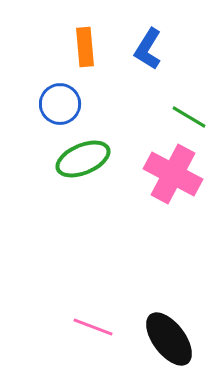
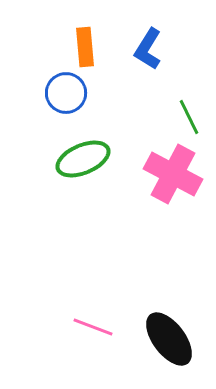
blue circle: moved 6 px right, 11 px up
green line: rotated 33 degrees clockwise
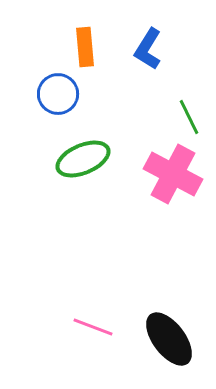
blue circle: moved 8 px left, 1 px down
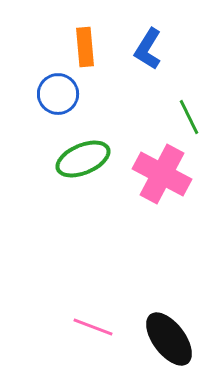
pink cross: moved 11 px left
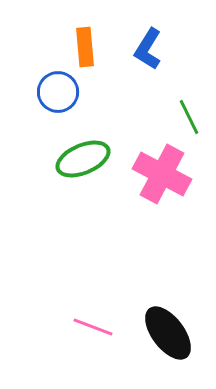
blue circle: moved 2 px up
black ellipse: moved 1 px left, 6 px up
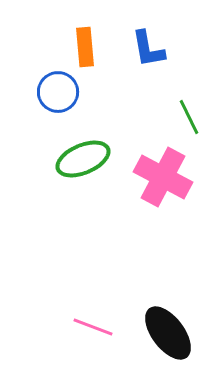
blue L-shape: rotated 42 degrees counterclockwise
pink cross: moved 1 px right, 3 px down
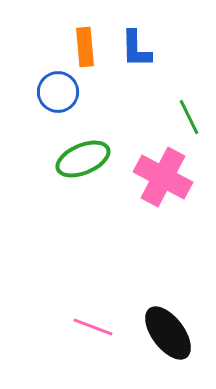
blue L-shape: moved 12 px left; rotated 9 degrees clockwise
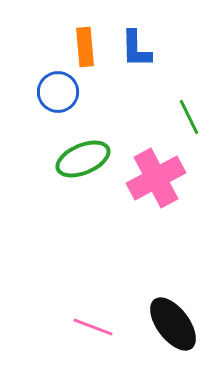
pink cross: moved 7 px left, 1 px down; rotated 34 degrees clockwise
black ellipse: moved 5 px right, 9 px up
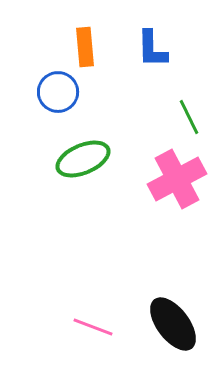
blue L-shape: moved 16 px right
pink cross: moved 21 px right, 1 px down
